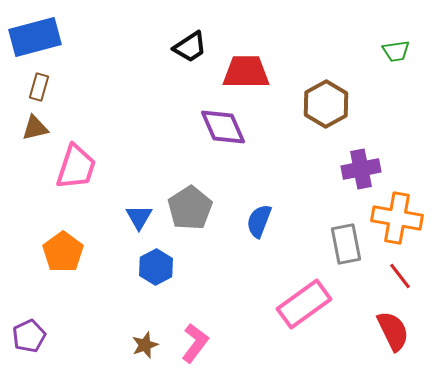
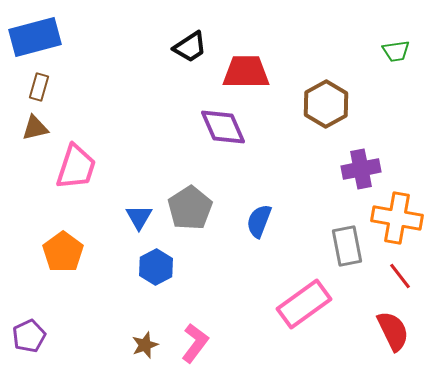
gray rectangle: moved 1 px right, 2 px down
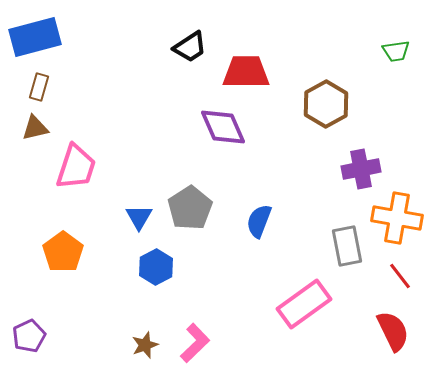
pink L-shape: rotated 9 degrees clockwise
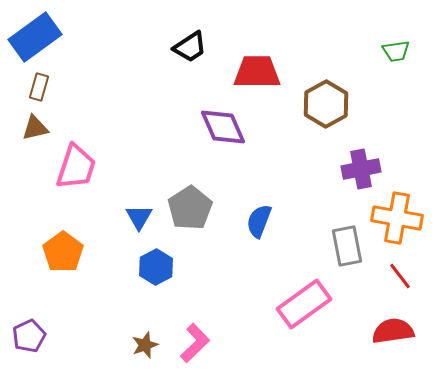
blue rectangle: rotated 21 degrees counterclockwise
red trapezoid: moved 11 px right
red semicircle: rotated 72 degrees counterclockwise
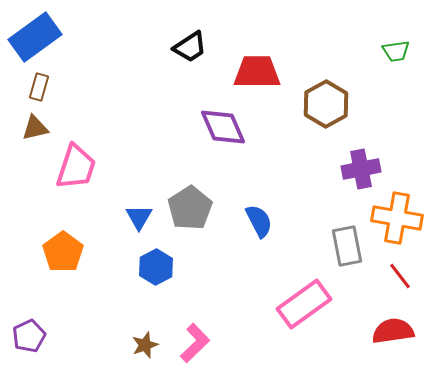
blue semicircle: rotated 132 degrees clockwise
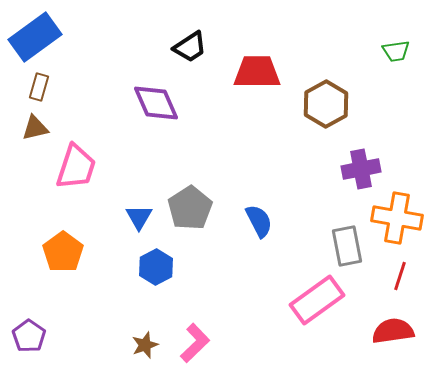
purple diamond: moved 67 px left, 24 px up
red line: rotated 56 degrees clockwise
pink rectangle: moved 13 px right, 4 px up
purple pentagon: rotated 12 degrees counterclockwise
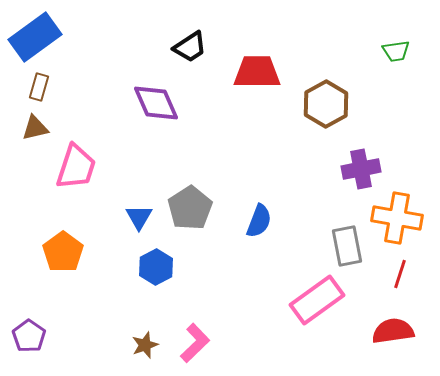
blue semicircle: rotated 48 degrees clockwise
red line: moved 2 px up
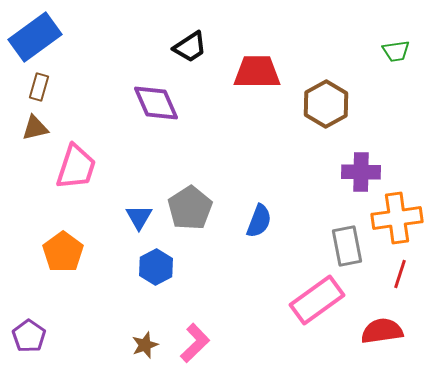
purple cross: moved 3 px down; rotated 12 degrees clockwise
orange cross: rotated 18 degrees counterclockwise
red semicircle: moved 11 px left
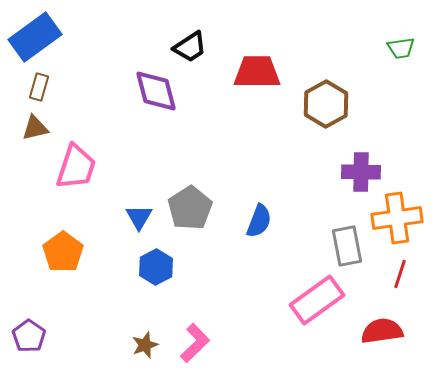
green trapezoid: moved 5 px right, 3 px up
purple diamond: moved 12 px up; rotated 9 degrees clockwise
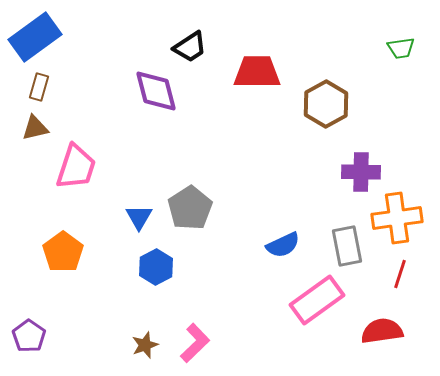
blue semicircle: moved 24 px right, 24 px down; rotated 44 degrees clockwise
